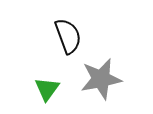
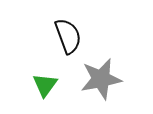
green triangle: moved 2 px left, 4 px up
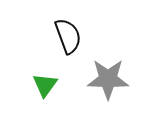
gray star: moved 7 px right; rotated 12 degrees clockwise
